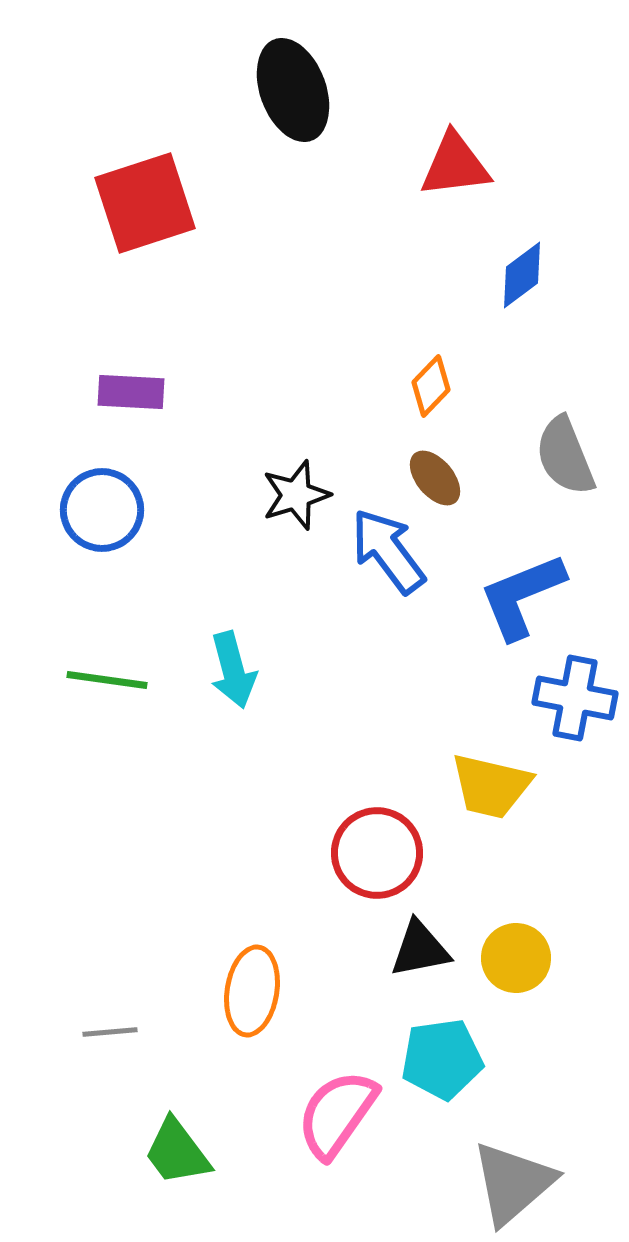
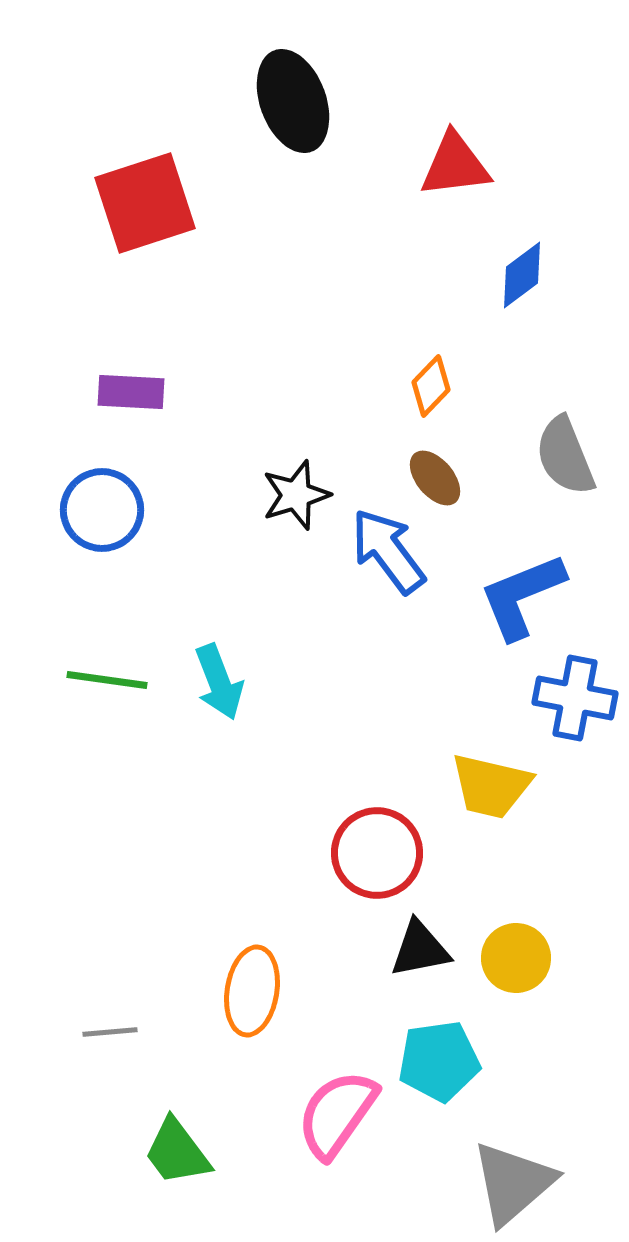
black ellipse: moved 11 px down
cyan arrow: moved 14 px left, 12 px down; rotated 6 degrees counterclockwise
cyan pentagon: moved 3 px left, 2 px down
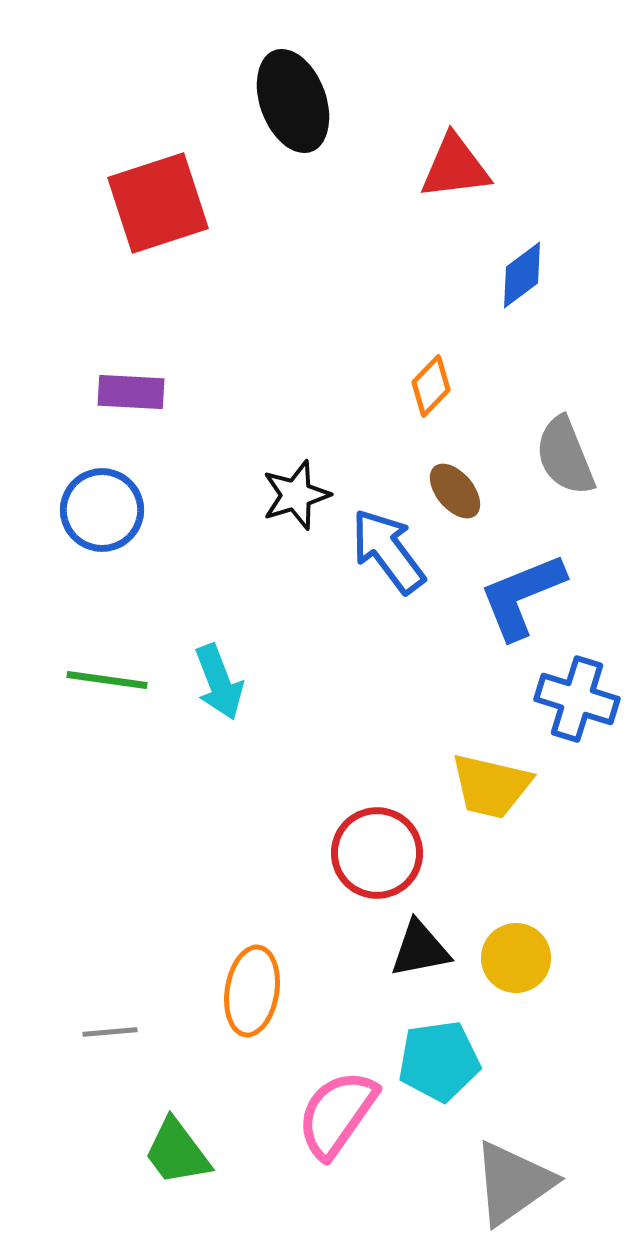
red triangle: moved 2 px down
red square: moved 13 px right
brown ellipse: moved 20 px right, 13 px down
blue cross: moved 2 px right, 1 px down; rotated 6 degrees clockwise
gray triangle: rotated 6 degrees clockwise
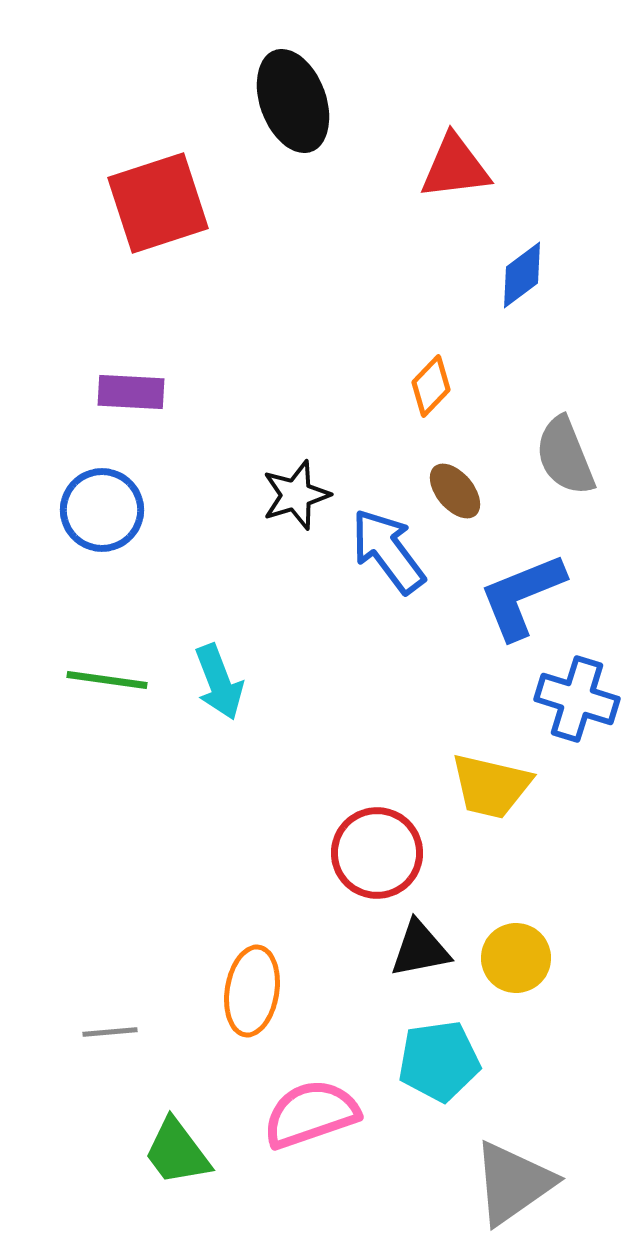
pink semicircle: moved 26 px left; rotated 36 degrees clockwise
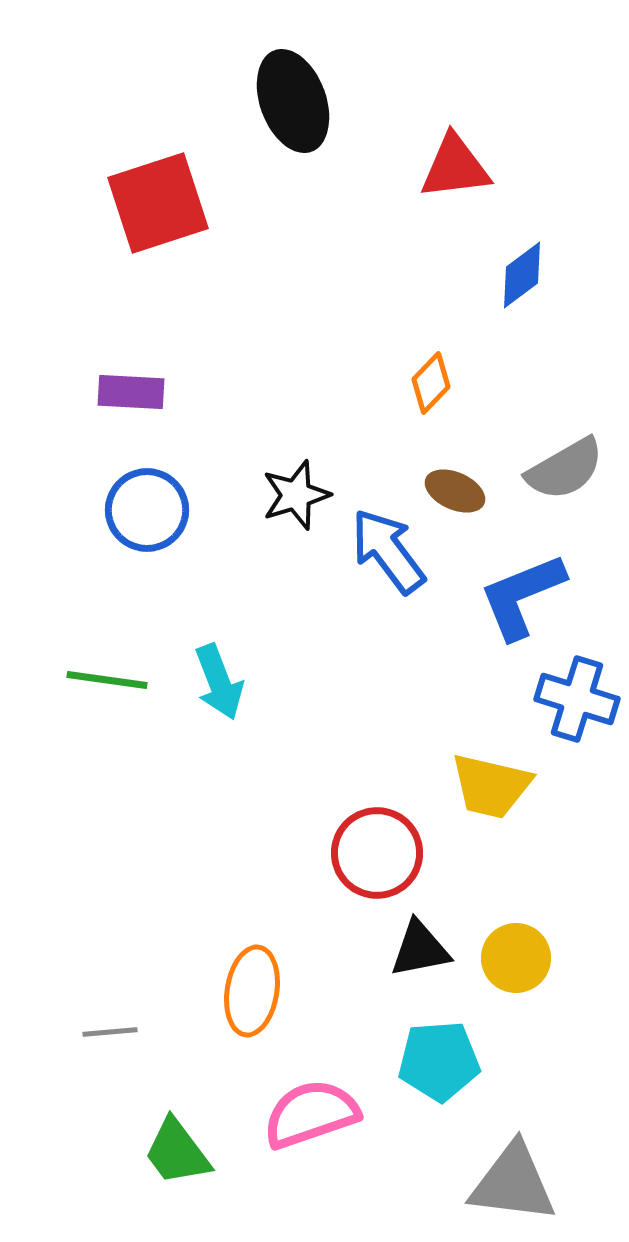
orange diamond: moved 3 px up
gray semicircle: moved 13 px down; rotated 98 degrees counterclockwise
brown ellipse: rotated 26 degrees counterclockwise
blue circle: moved 45 px right
cyan pentagon: rotated 4 degrees clockwise
gray triangle: rotated 42 degrees clockwise
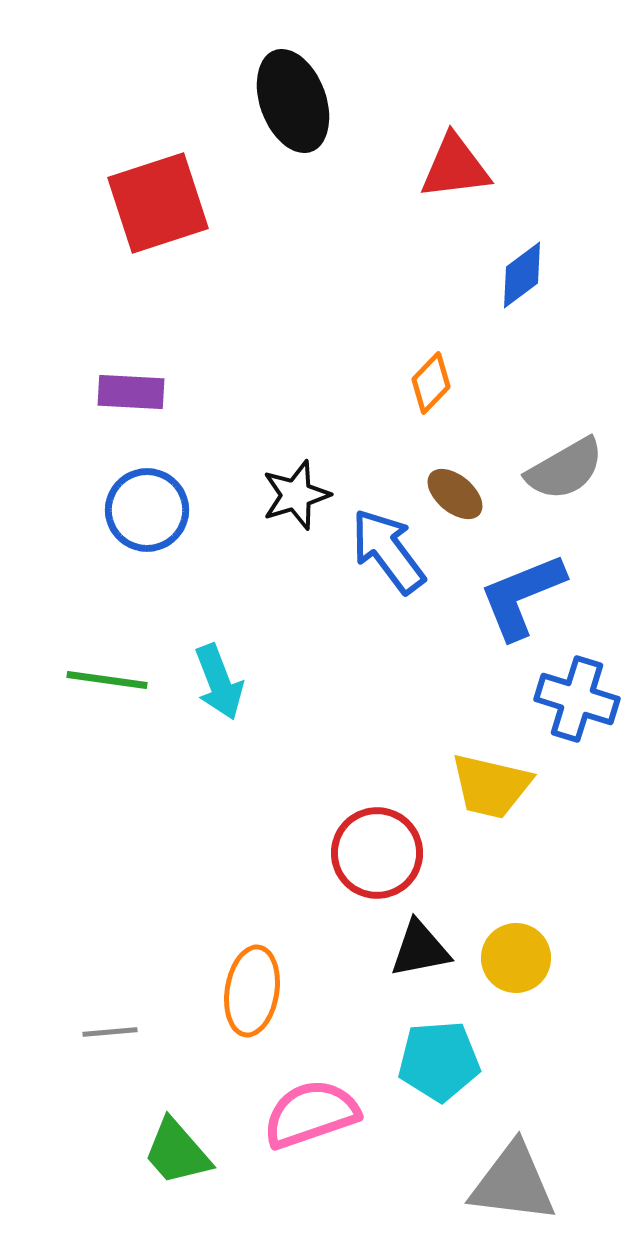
brown ellipse: moved 3 px down; rotated 16 degrees clockwise
green trapezoid: rotated 4 degrees counterclockwise
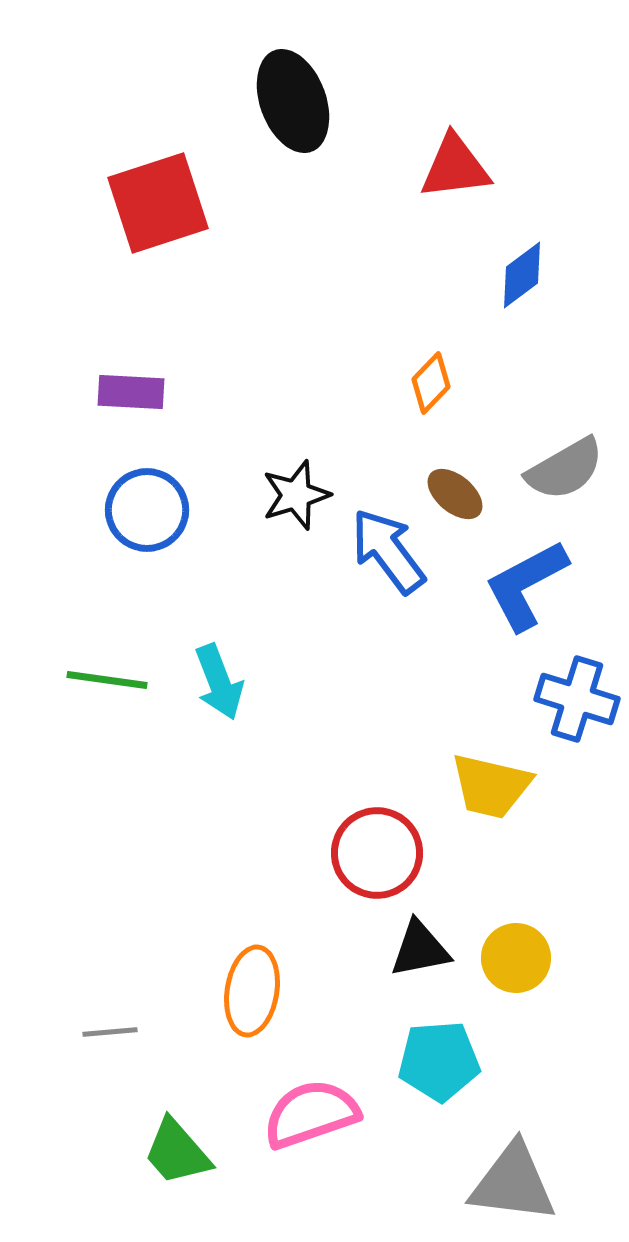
blue L-shape: moved 4 px right, 11 px up; rotated 6 degrees counterclockwise
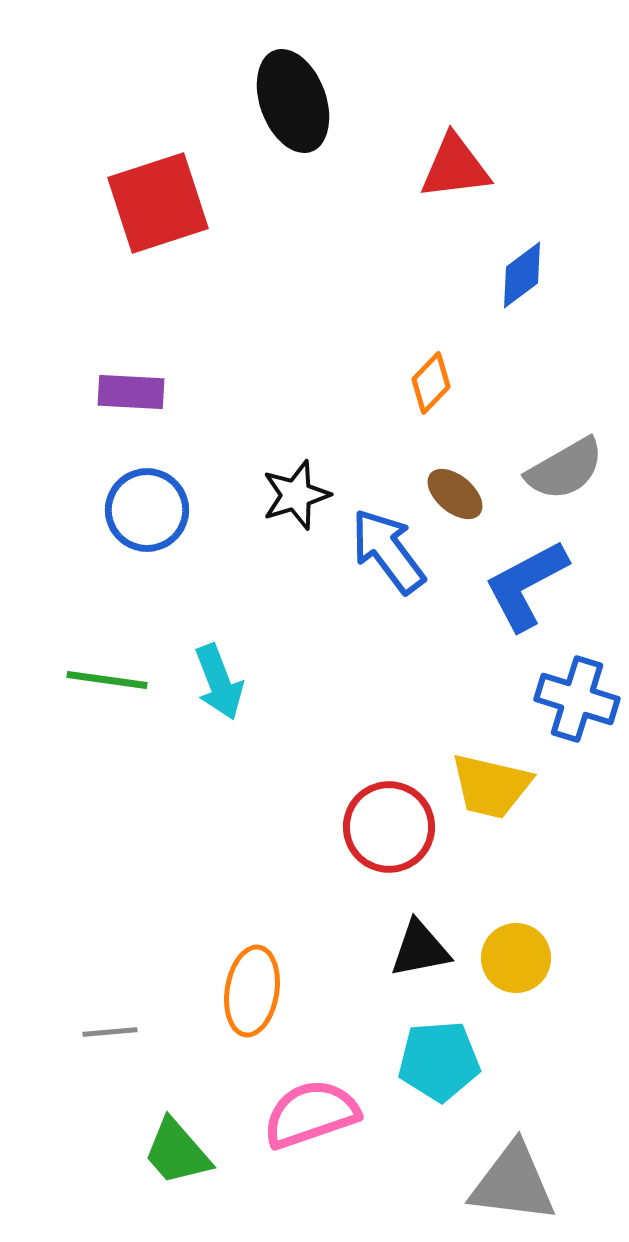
red circle: moved 12 px right, 26 px up
